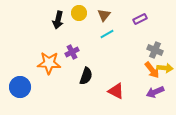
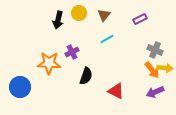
cyan line: moved 5 px down
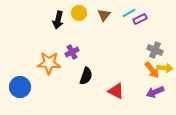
cyan line: moved 22 px right, 26 px up
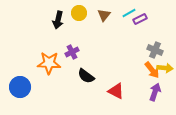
black semicircle: rotated 108 degrees clockwise
purple arrow: rotated 132 degrees clockwise
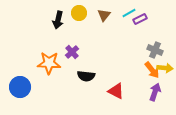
purple cross: rotated 16 degrees counterclockwise
black semicircle: rotated 30 degrees counterclockwise
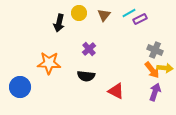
black arrow: moved 1 px right, 3 px down
purple cross: moved 17 px right, 3 px up
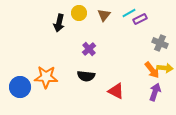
gray cross: moved 5 px right, 7 px up
orange star: moved 3 px left, 14 px down
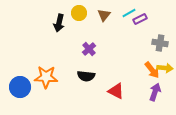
gray cross: rotated 14 degrees counterclockwise
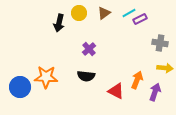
brown triangle: moved 2 px up; rotated 16 degrees clockwise
orange arrow: moved 15 px left, 10 px down; rotated 120 degrees counterclockwise
